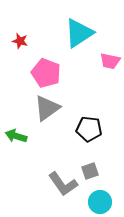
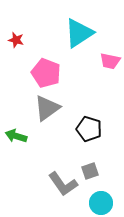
red star: moved 4 px left, 1 px up
black pentagon: rotated 10 degrees clockwise
cyan circle: moved 1 px right, 1 px down
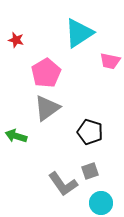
pink pentagon: rotated 20 degrees clockwise
black pentagon: moved 1 px right, 3 px down
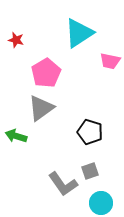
gray triangle: moved 6 px left
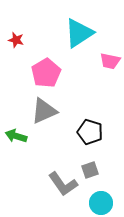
gray triangle: moved 3 px right, 3 px down; rotated 12 degrees clockwise
gray square: moved 1 px up
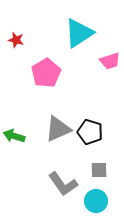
pink trapezoid: rotated 30 degrees counterclockwise
gray triangle: moved 14 px right, 18 px down
green arrow: moved 2 px left
gray square: moved 9 px right; rotated 18 degrees clockwise
cyan circle: moved 5 px left, 2 px up
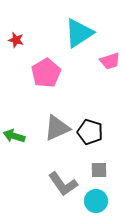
gray triangle: moved 1 px left, 1 px up
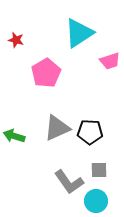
black pentagon: rotated 15 degrees counterclockwise
gray L-shape: moved 6 px right, 2 px up
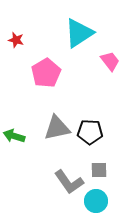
pink trapezoid: rotated 110 degrees counterclockwise
gray triangle: rotated 12 degrees clockwise
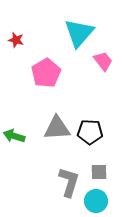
cyan triangle: rotated 16 degrees counterclockwise
pink trapezoid: moved 7 px left
gray triangle: rotated 8 degrees clockwise
gray square: moved 2 px down
gray L-shape: rotated 128 degrees counterclockwise
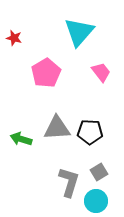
cyan triangle: moved 1 px up
red star: moved 2 px left, 2 px up
pink trapezoid: moved 2 px left, 11 px down
green arrow: moved 7 px right, 3 px down
gray square: rotated 30 degrees counterclockwise
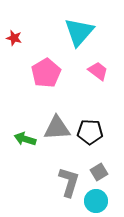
pink trapezoid: moved 3 px left, 1 px up; rotated 15 degrees counterclockwise
green arrow: moved 4 px right
